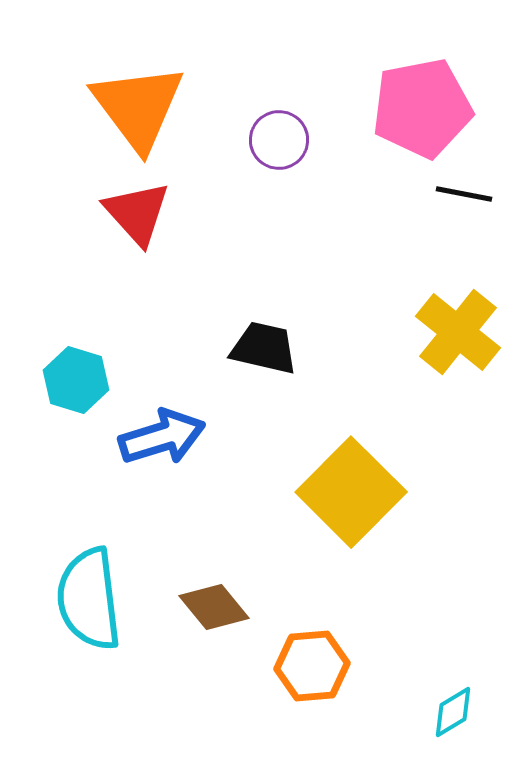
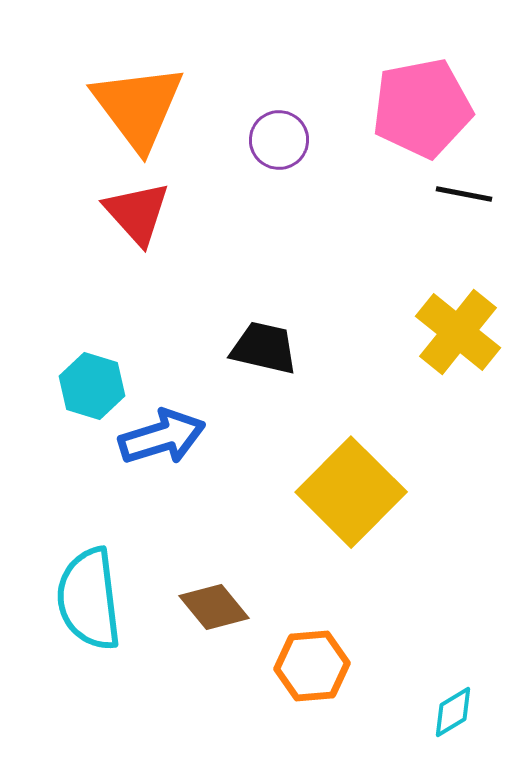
cyan hexagon: moved 16 px right, 6 px down
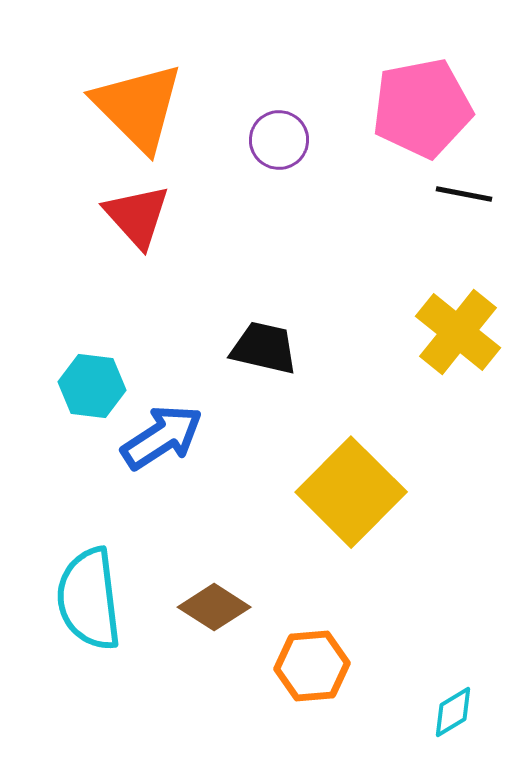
orange triangle: rotated 8 degrees counterclockwise
red triangle: moved 3 px down
cyan hexagon: rotated 10 degrees counterclockwise
blue arrow: rotated 16 degrees counterclockwise
brown diamond: rotated 18 degrees counterclockwise
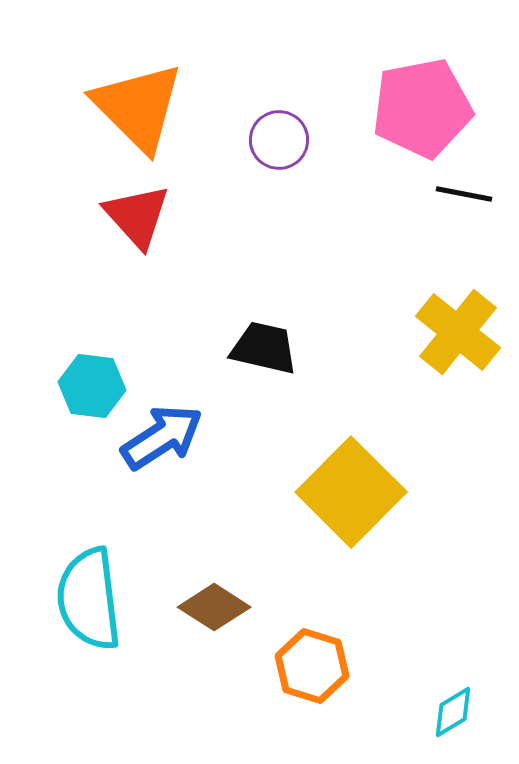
orange hexagon: rotated 22 degrees clockwise
